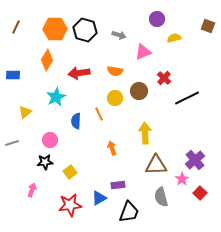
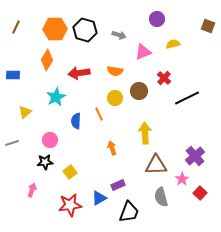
yellow semicircle: moved 1 px left, 6 px down
purple cross: moved 4 px up
purple rectangle: rotated 16 degrees counterclockwise
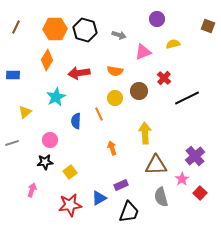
purple rectangle: moved 3 px right
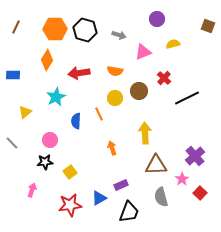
gray line: rotated 64 degrees clockwise
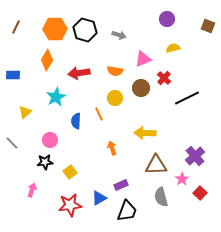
purple circle: moved 10 px right
yellow semicircle: moved 4 px down
pink triangle: moved 7 px down
brown circle: moved 2 px right, 3 px up
yellow arrow: rotated 85 degrees counterclockwise
black trapezoid: moved 2 px left, 1 px up
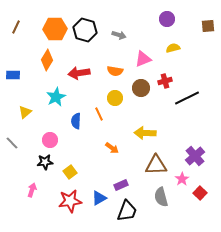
brown square: rotated 24 degrees counterclockwise
red cross: moved 1 px right, 3 px down; rotated 32 degrees clockwise
orange arrow: rotated 144 degrees clockwise
red star: moved 4 px up
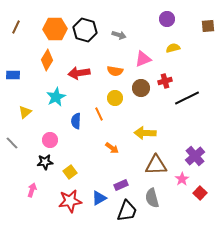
gray semicircle: moved 9 px left, 1 px down
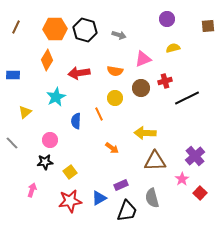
brown triangle: moved 1 px left, 4 px up
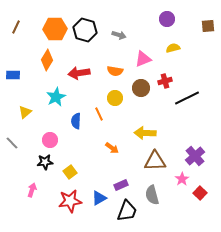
gray semicircle: moved 3 px up
